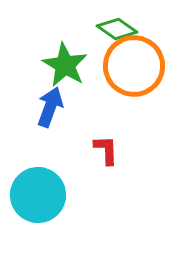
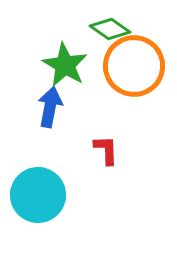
green diamond: moved 7 px left
blue arrow: rotated 9 degrees counterclockwise
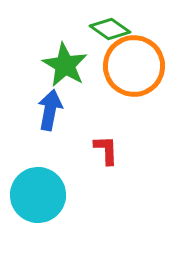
blue arrow: moved 3 px down
